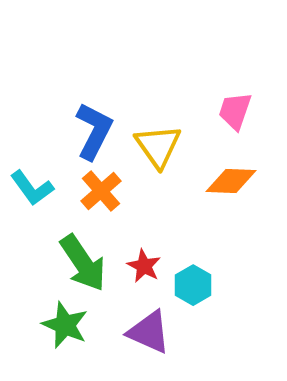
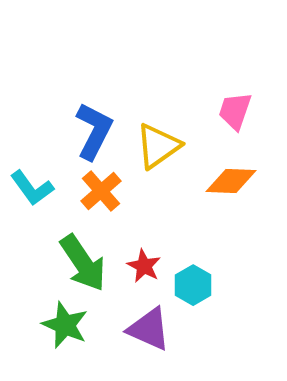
yellow triangle: rotated 30 degrees clockwise
purple triangle: moved 3 px up
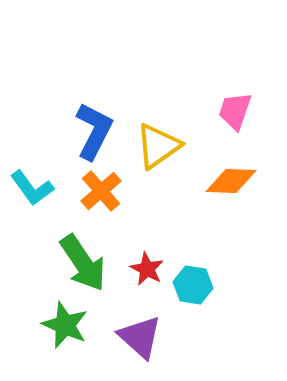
red star: moved 3 px right, 3 px down
cyan hexagon: rotated 21 degrees counterclockwise
purple triangle: moved 9 px left, 8 px down; rotated 18 degrees clockwise
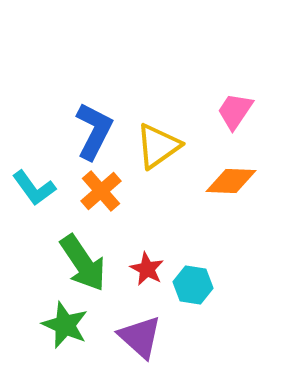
pink trapezoid: rotated 15 degrees clockwise
cyan L-shape: moved 2 px right
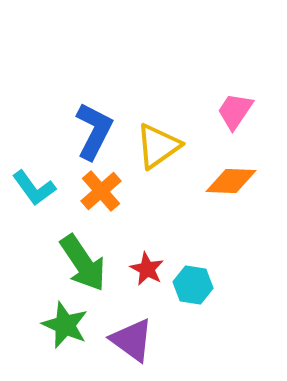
purple triangle: moved 8 px left, 3 px down; rotated 6 degrees counterclockwise
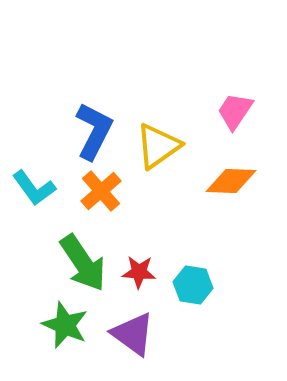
red star: moved 8 px left, 3 px down; rotated 24 degrees counterclockwise
purple triangle: moved 1 px right, 6 px up
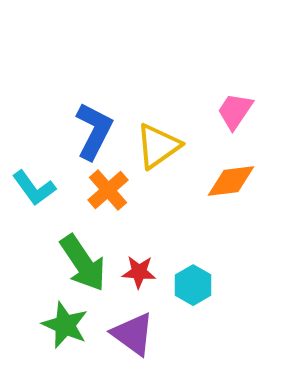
orange diamond: rotated 9 degrees counterclockwise
orange cross: moved 7 px right, 1 px up
cyan hexagon: rotated 21 degrees clockwise
